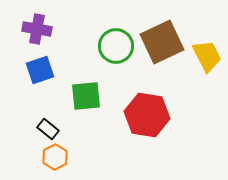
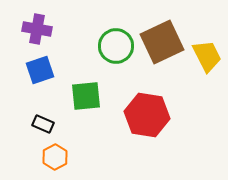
black rectangle: moved 5 px left, 5 px up; rotated 15 degrees counterclockwise
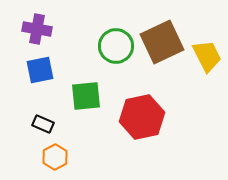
blue square: rotated 8 degrees clockwise
red hexagon: moved 5 px left, 2 px down; rotated 21 degrees counterclockwise
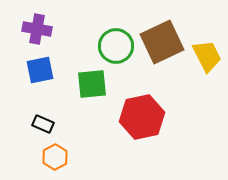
green square: moved 6 px right, 12 px up
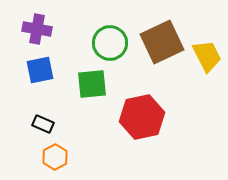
green circle: moved 6 px left, 3 px up
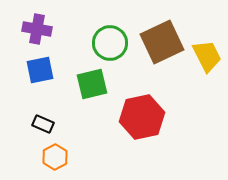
green square: rotated 8 degrees counterclockwise
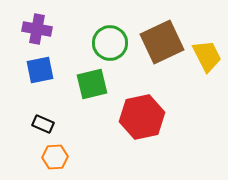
orange hexagon: rotated 25 degrees clockwise
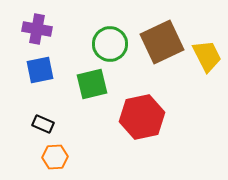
green circle: moved 1 px down
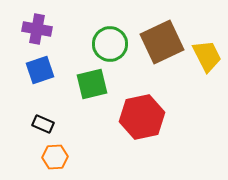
blue square: rotated 8 degrees counterclockwise
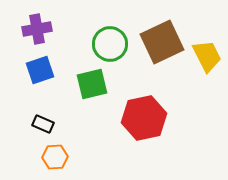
purple cross: rotated 20 degrees counterclockwise
red hexagon: moved 2 px right, 1 px down
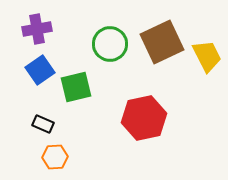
blue square: rotated 16 degrees counterclockwise
green square: moved 16 px left, 3 px down
